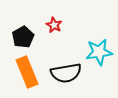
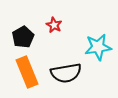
cyan star: moved 1 px left, 5 px up
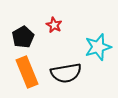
cyan star: rotated 8 degrees counterclockwise
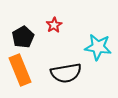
red star: rotated 14 degrees clockwise
cyan star: rotated 24 degrees clockwise
orange rectangle: moved 7 px left, 2 px up
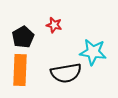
red star: rotated 28 degrees counterclockwise
cyan star: moved 5 px left, 5 px down
orange rectangle: rotated 24 degrees clockwise
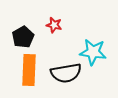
orange rectangle: moved 9 px right
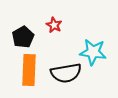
red star: rotated 14 degrees clockwise
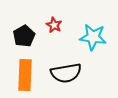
black pentagon: moved 1 px right, 1 px up
cyan star: moved 15 px up
orange rectangle: moved 4 px left, 5 px down
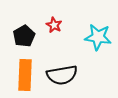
cyan star: moved 5 px right
black semicircle: moved 4 px left, 2 px down
